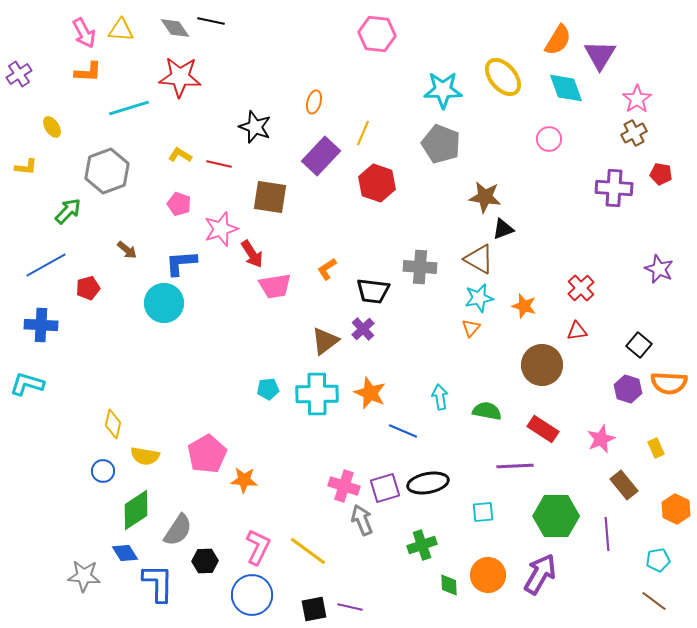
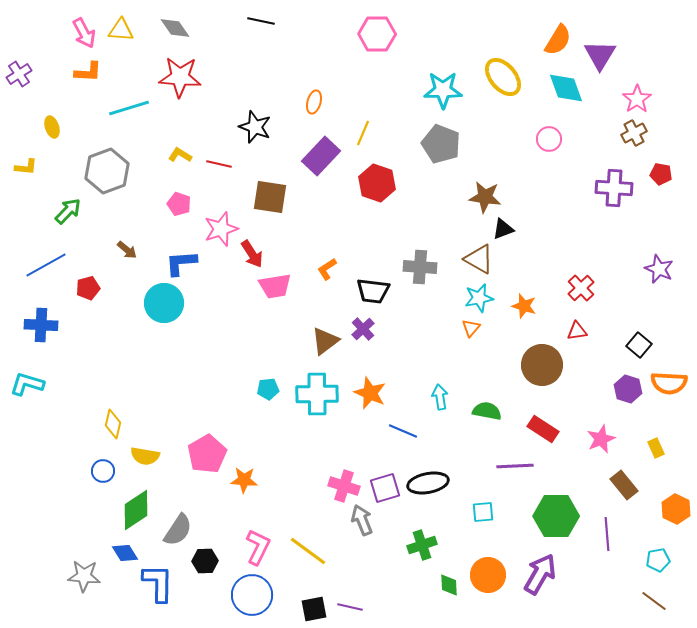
black line at (211, 21): moved 50 px right
pink hexagon at (377, 34): rotated 6 degrees counterclockwise
yellow ellipse at (52, 127): rotated 15 degrees clockwise
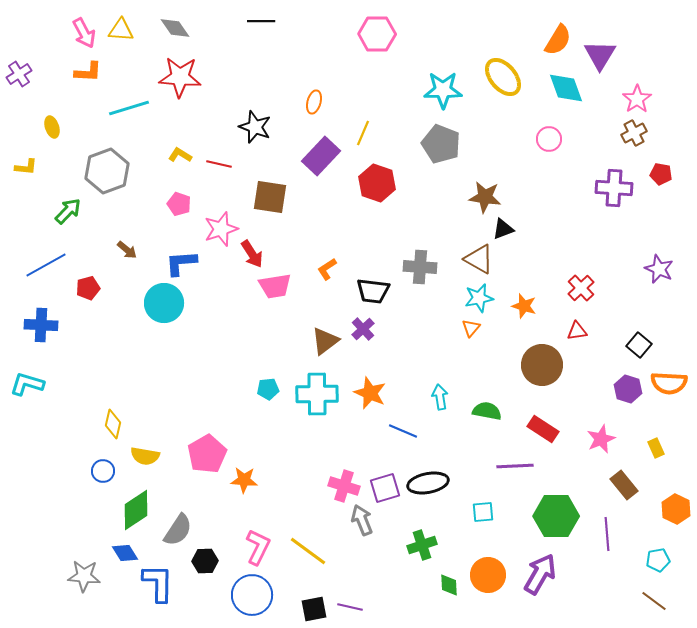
black line at (261, 21): rotated 12 degrees counterclockwise
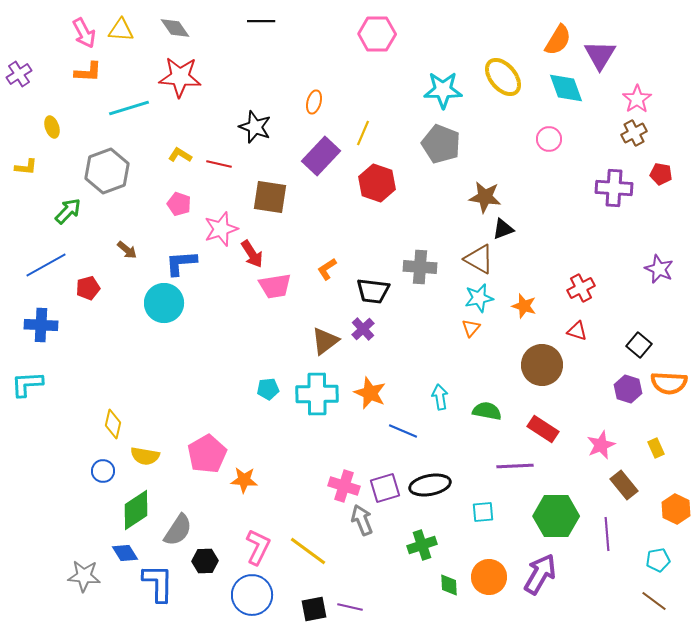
red cross at (581, 288): rotated 16 degrees clockwise
red triangle at (577, 331): rotated 25 degrees clockwise
cyan L-shape at (27, 384): rotated 20 degrees counterclockwise
pink star at (601, 439): moved 6 px down
black ellipse at (428, 483): moved 2 px right, 2 px down
orange circle at (488, 575): moved 1 px right, 2 px down
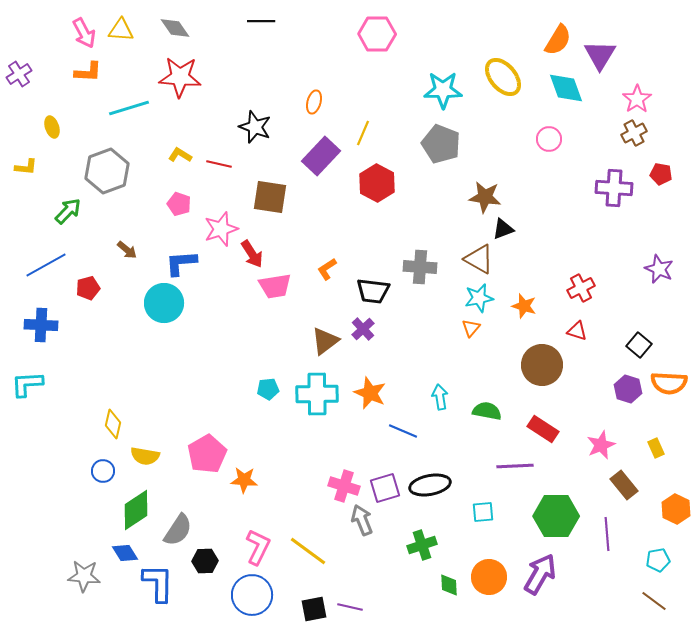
red hexagon at (377, 183): rotated 9 degrees clockwise
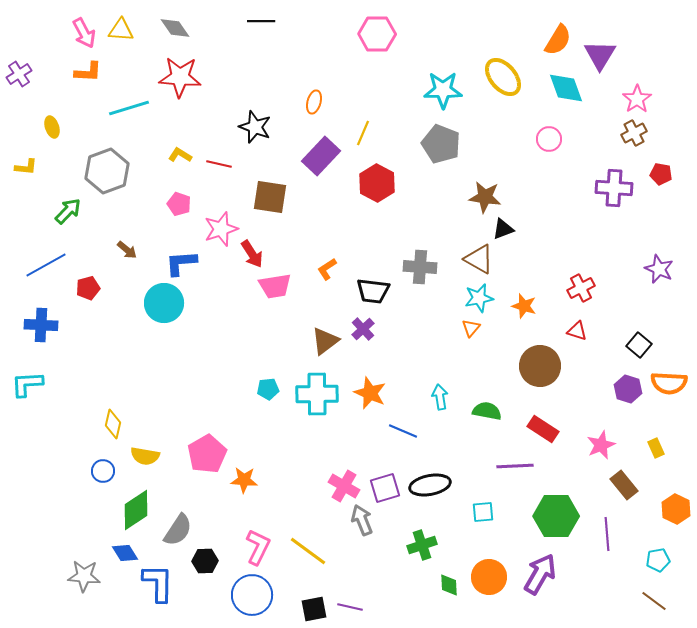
brown circle at (542, 365): moved 2 px left, 1 px down
pink cross at (344, 486): rotated 12 degrees clockwise
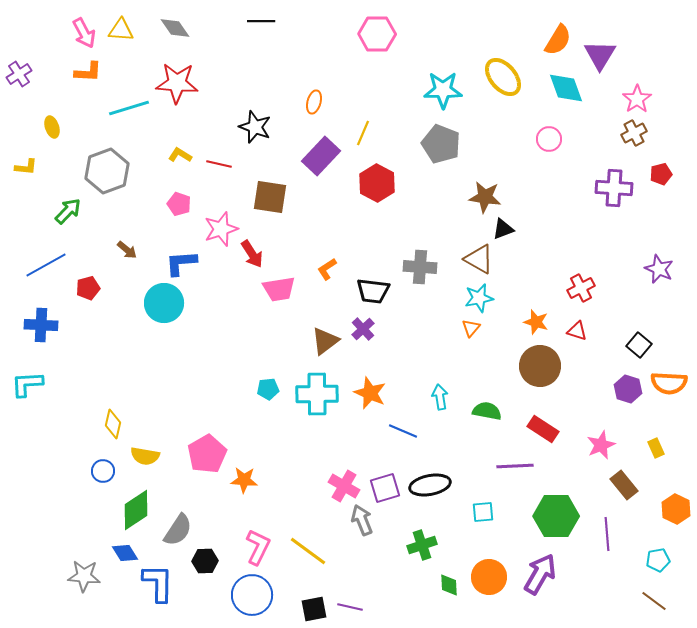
red star at (180, 77): moved 3 px left, 6 px down
red pentagon at (661, 174): rotated 25 degrees counterclockwise
pink trapezoid at (275, 286): moved 4 px right, 3 px down
orange star at (524, 306): moved 12 px right, 16 px down
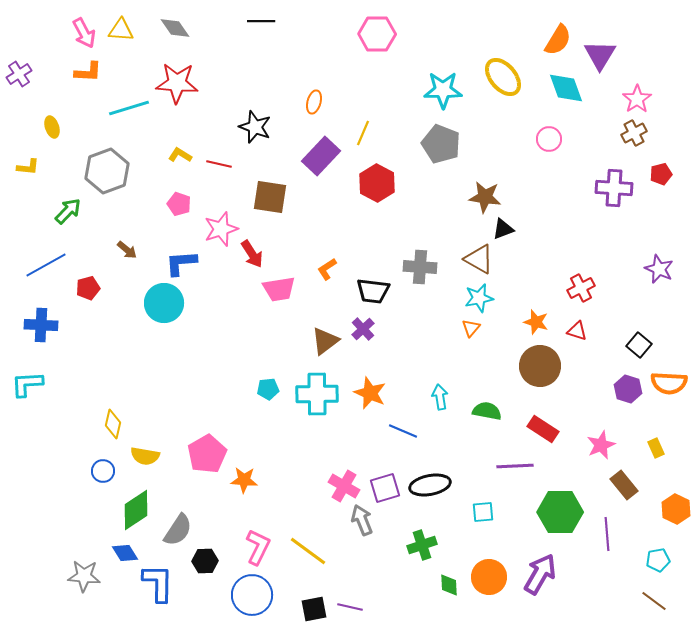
yellow L-shape at (26, 167): moved 2 px right
green hexagon at (556, 516): moved 4 px right, 4 px up
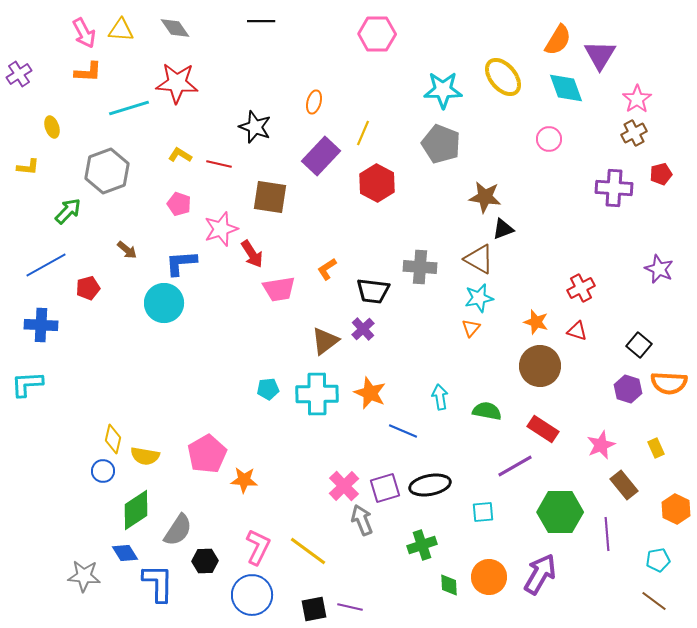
yellow diamond at (113, 424): moved 15 px down
purple line at (515, 466): rotated 27 degrees counterclockwise
pink cross at (344, 486): rotated 16 degrees clockwise
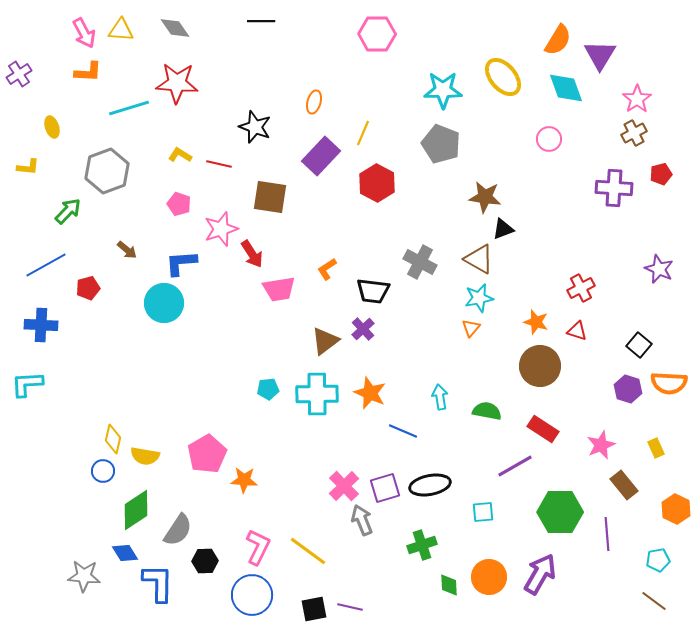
gray cross at (420, 267): moved 5 px up; rotated 24 degrees clockwise
